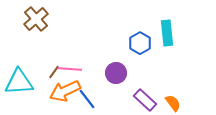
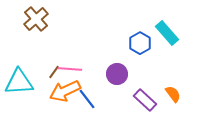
cyan rectangle: rotated 35 degrees counterclockwise
purple circle: moved 1 px right, 1 px down
orange semicircle: moved 9 px up
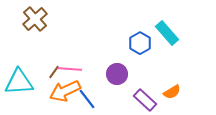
brown cross: moved 1 px left
orange semicircle: moved 1 px left, 2 px up; rotated 96 degrees clockwise
